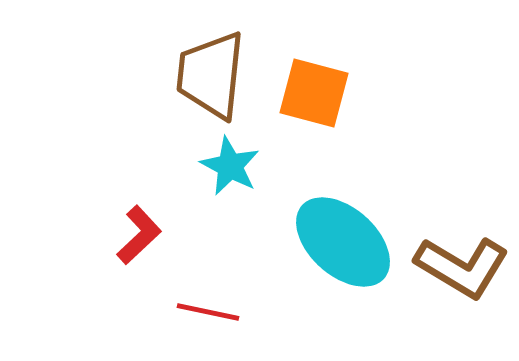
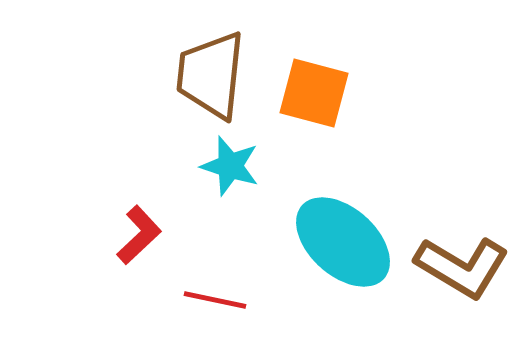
cyan star: rotated 10 degrees counterclockwise
red line: moved 7 px right, 12 px up
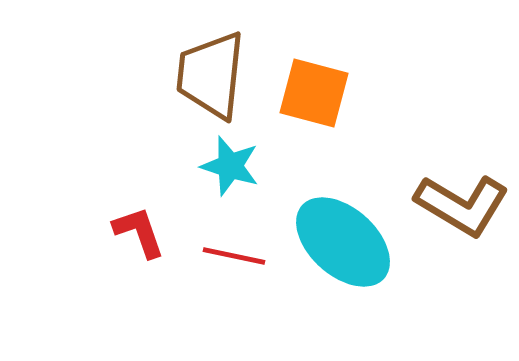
red L-shape: moved 3 px up; rotated 66 degrees counterclockwise
brown L-shape: moved 62 px up
red line: moved 19 px right, 44 px up
